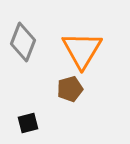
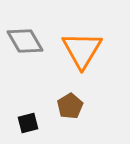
gray diamond: moved 2 px right, 1 px up; rotated 51 degrees counterclockwise
brown pentagon: moved 17 px down; rotated 15 degrees counterclockwise
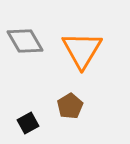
black square: rotated 15 degrees counterclockwise
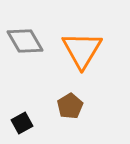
black square: moved 6 px left
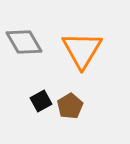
gray diamond: moved 1 px left, 1 px down
black square: moved 19 px right, 22 px up
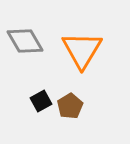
gray diamond: moved 1 px right, 1 px up
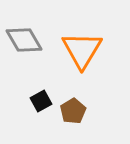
gray diamond: moved 1 px left, 1 px up
brown pentagon: moved 3 px right, 5 px down
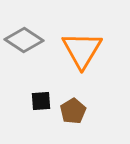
gray diamond: rotated 27 degrees counterclockwise
black square: rotated 25 degrees clockwise
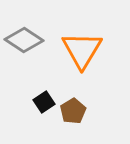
black square: moved 3 px right, 1 px down; rotated 30 degrees counterclockwise
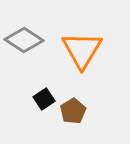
black square: moved 3 px up
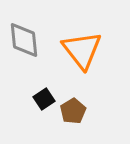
gray diamond: rotated 51 degrees clockwise
orange triangle: rotated 9 degrees counterclockwise
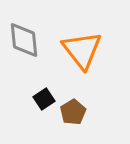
brown pentagon: moved 1 px down
